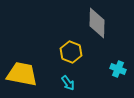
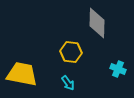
yellow hexagon: rotated 15 degrees counterclockwise
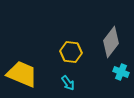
gray diamond: moved 14 px right, 19 px down; rotated 36 degrees clockwise
cyan cross: moved 3 px right, 3 px down
yellow trapezoid: rotated 12 degrees clockwise
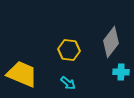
yellow hexagon: moved 2 px left, 2 px up
cyan cross: rotated 21 degrees counterclockwise
cyan arrow: rotated 14 degrees counterclockwise
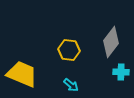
cyan arrow: moved 3 px right, 2 px down
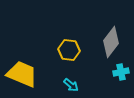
cyan cross: rotated 14 degrees counterclockwise
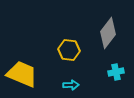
gray diamond: moved 3 px left, 9 px up
cyan cross: moved 5 px left
cyan arrow: rotated 42 degrees counterclockwise
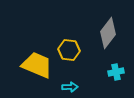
yellow trapezoid: moved 15 px right, 9 px up
cyan arrow: moved 1 px left, 2 px down
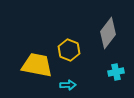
yellow hexagon: rotated 15 degrees clockwise
yellow trapezoid: rotated 12 degrees counterclockwise
cyan arrow: moved 2 px left, 2 px up
